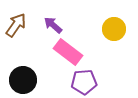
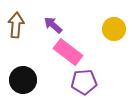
brown arrow: rotated 30 degrees counterclockwise
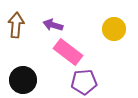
purple arrow: rotated 24 degrees counterclockwise
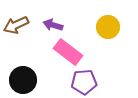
brown arrow: rotated 120 degrees counterclockwise
yellow circle: moved 6 px left, 2 px up
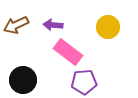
purple arrow: rotated 12 degrees counterclockwise
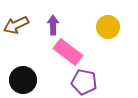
purple arrow: rotated 84 degrees clockwise
purple pentagon: rotated 15 degrees clockwise
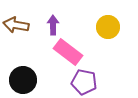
brown arrow: rotated 35 degrees clockwise
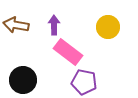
purple arrow: moved 1 px right
